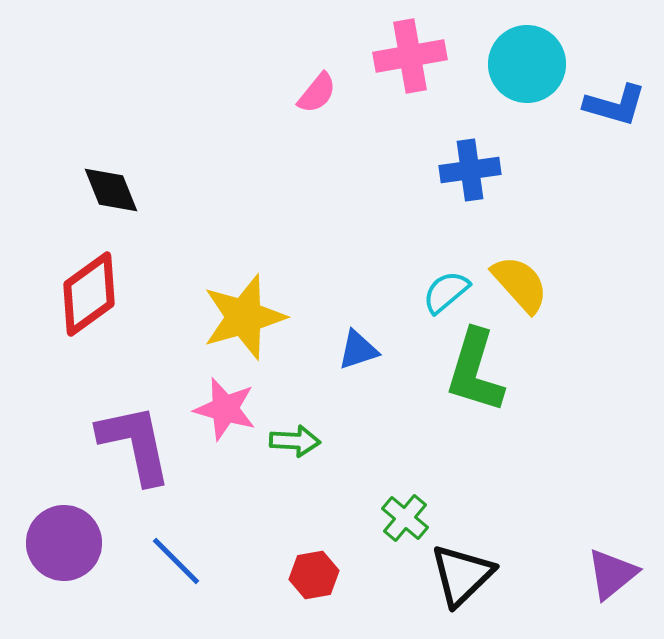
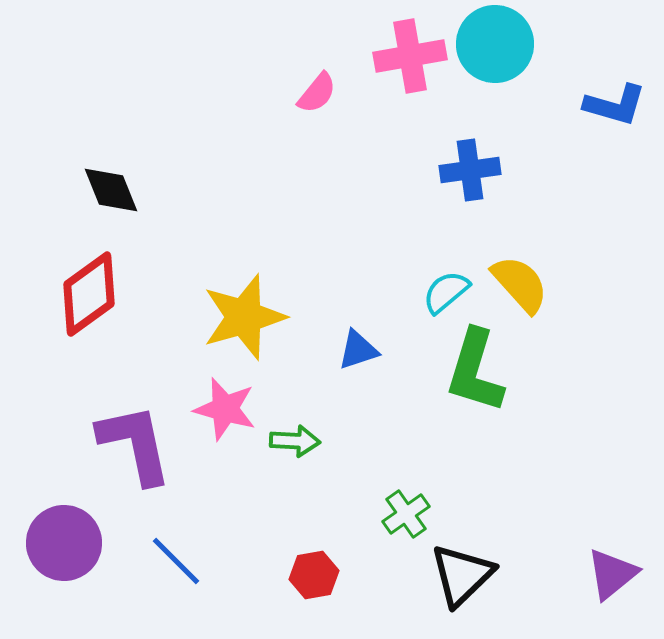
cyan circle: moved 32 px left, 20 px up
green cross: moved 1 px right, 4 px up; rotated 15 degrees clockwise
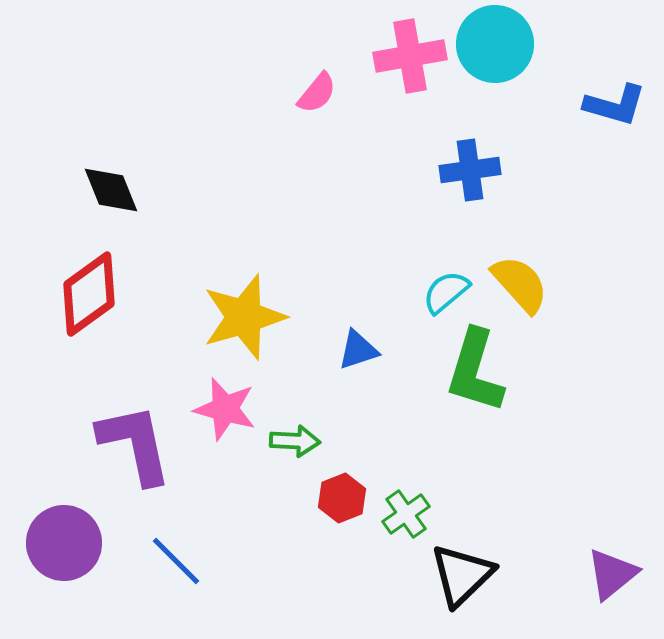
red hexagon: moved 28 px right, 77 px up; rotated 12 degrees counterclockwise
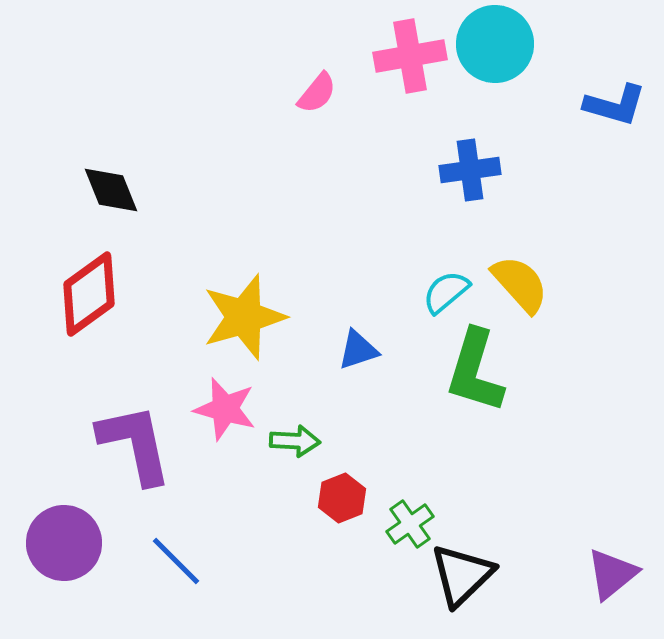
green cross: moved 4 px right, 10 px down
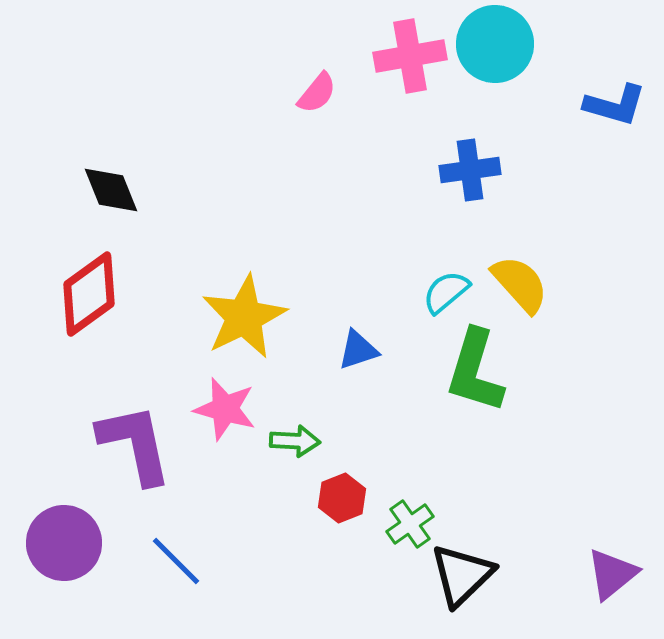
yellow star: rotated 10 degrees counterclockwise
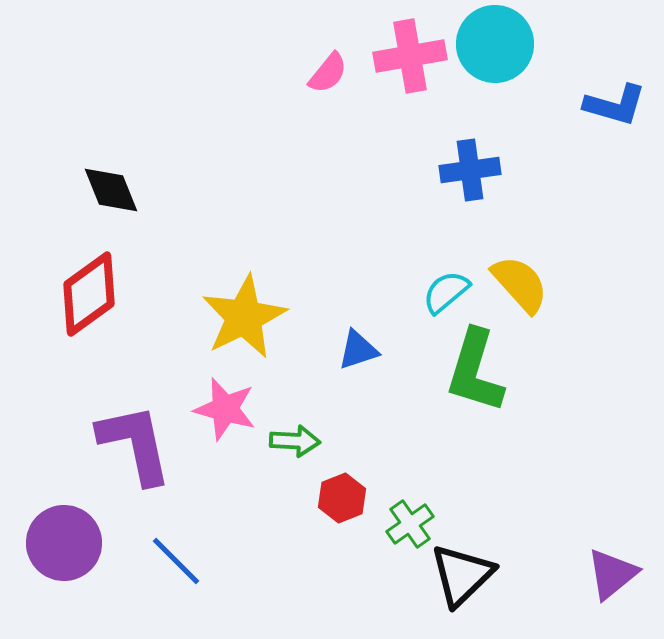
pink semicircle: moved 11 px right, 20 px up
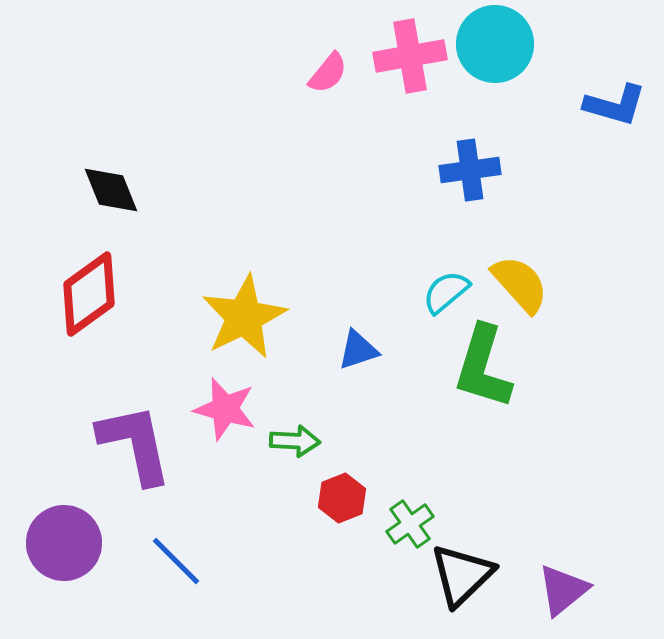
green L-shape: moved 8 px right, 4 px up
purple triangle: moved 49 px left, 16 px down
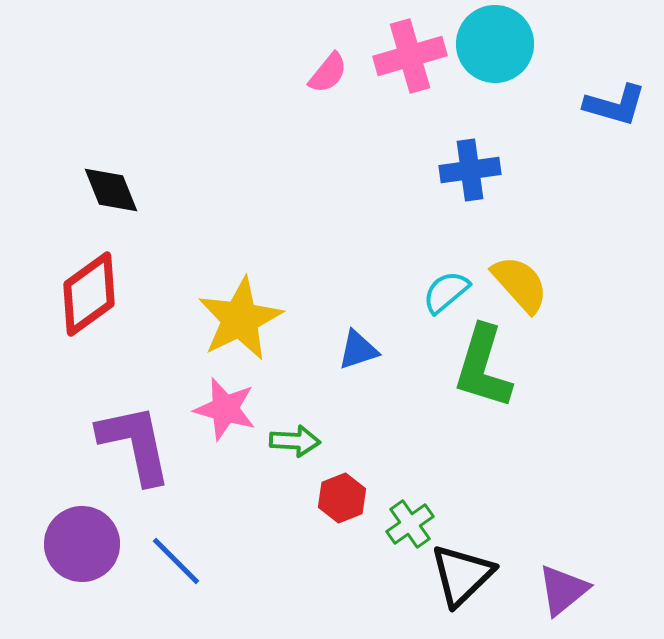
pink cross: rotated 6 degrees counterclockwise
yellow star: moved 4 px left, 2 px down
purple circle: moved 18 px right, 1 px down
